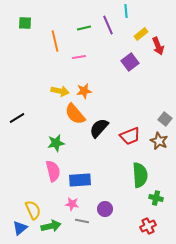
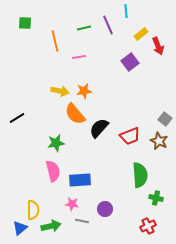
yellow semicircle: rotated 24 degrees clockwise
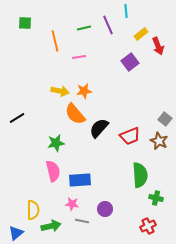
blue triangle: moved 4 px left, 5 px down
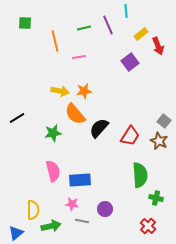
gray square: moved 1 px left, 2 px down
red trapezoid: rotated 35 degrees counterclockwise
green star: moved 3 px left, 10 px up
red cross: rotated 21 degrees counterclockwise
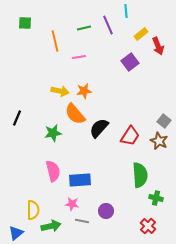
black line: rotated 35 degrees counterclockwise
purple circle: moved 1 px right, 2 px down
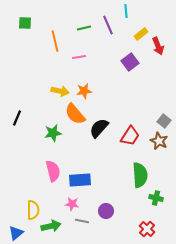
red cross: moved 1 px left, 3 px down
